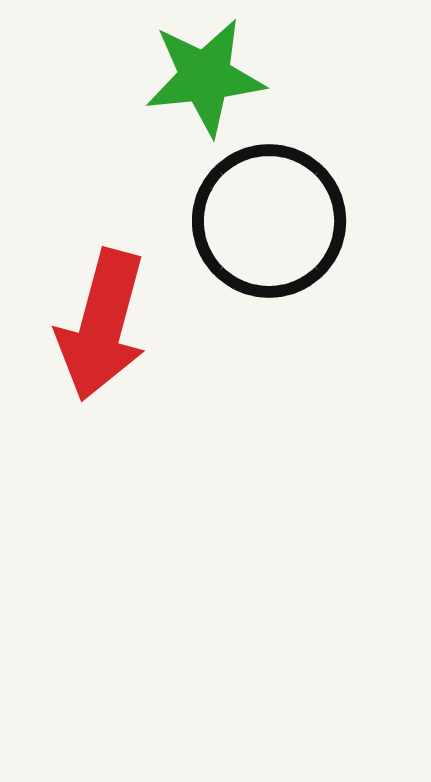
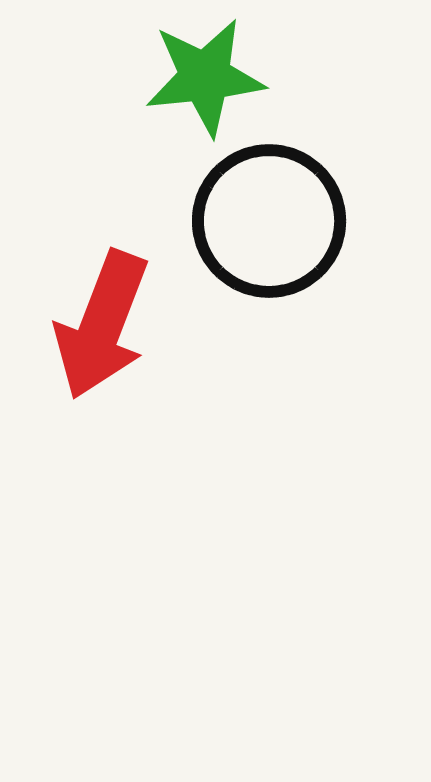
red arrow: rotated 6 degrees clockwise
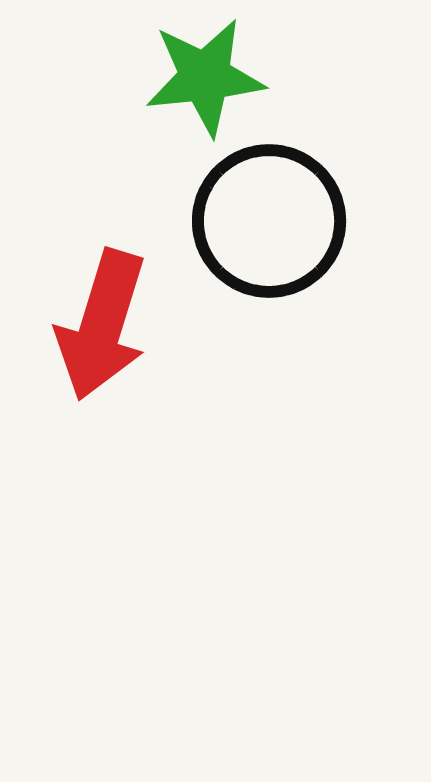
red arrow: rotated 4 degrees counterclockwise
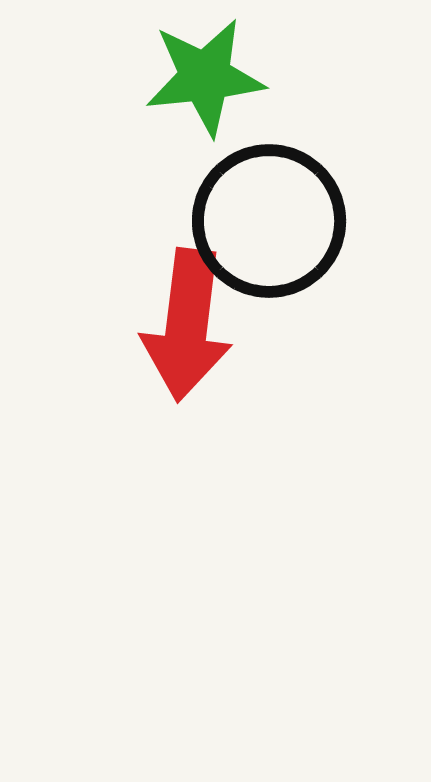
red arrow: moved 85 px right; rotated 10 degrees counterclockwise
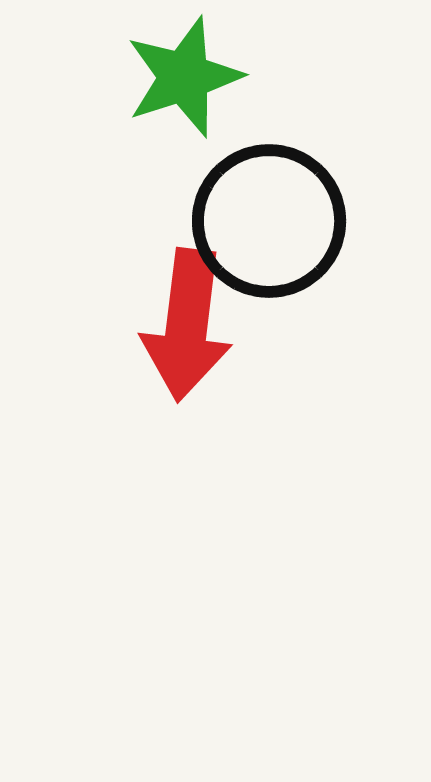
green star: moved 21 px left; rotated 12 degrees counterclockwise
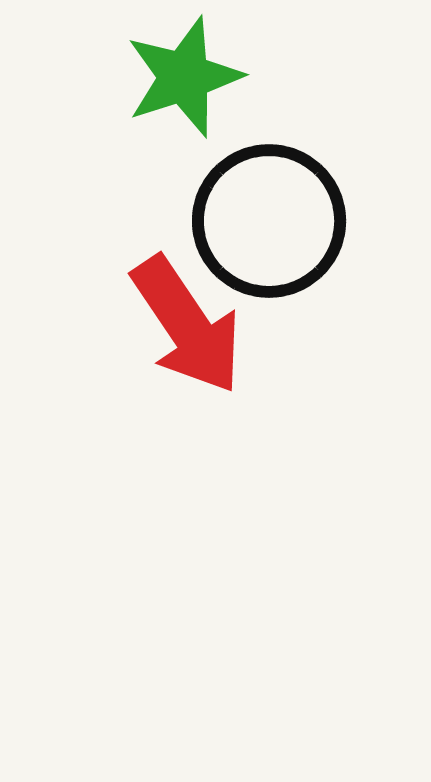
red arrow: rotated 41 degrees counterclockwise
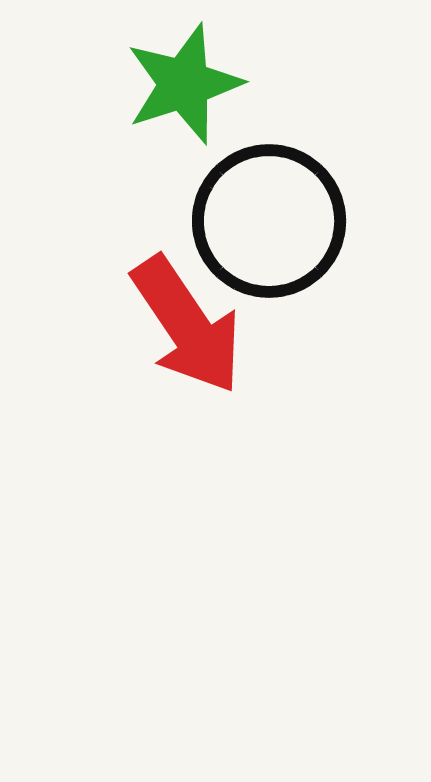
green star: moved 7 px down
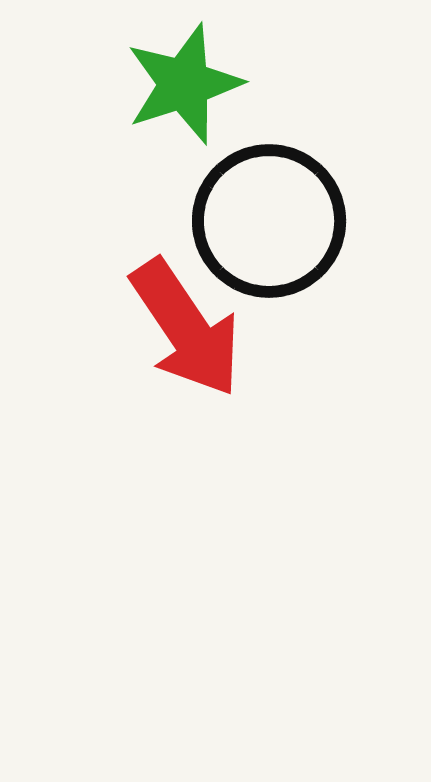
red arrow: moved 1 px left, 3 px down
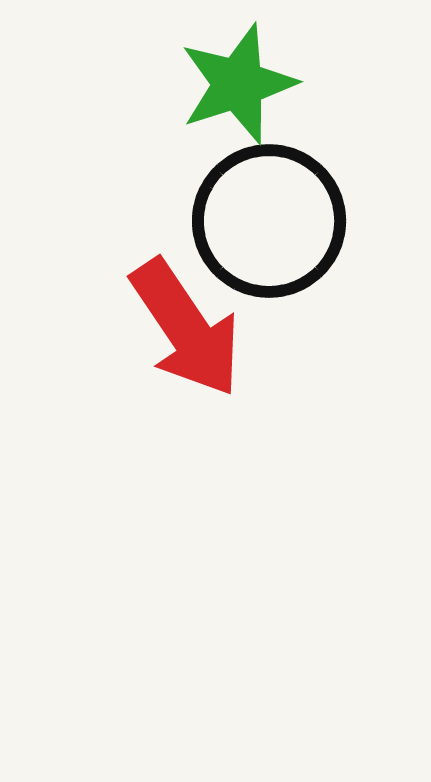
green star: moved 54 px right
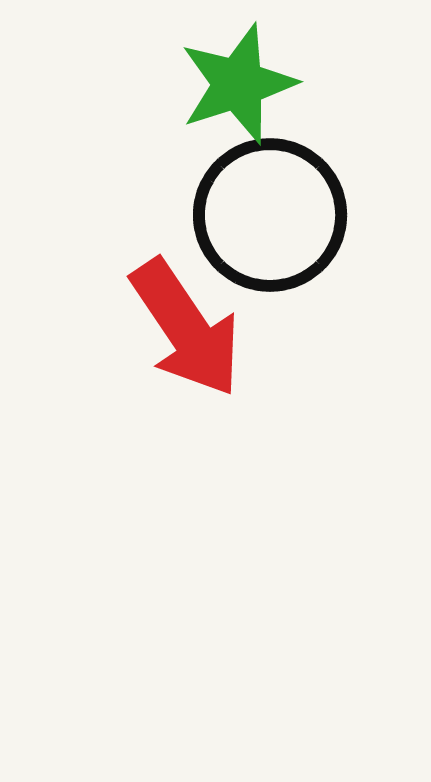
black circle: moved 1 px right, 6 px up
